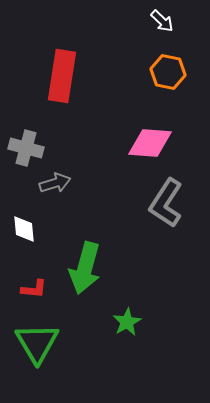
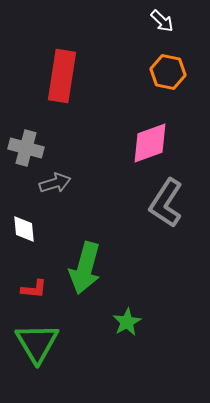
pink diamond: rotated 24 degrees counterclockwise
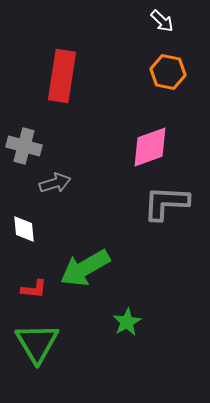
pink diamond: moved 4 px down
gray cross: moved 2 px left, 2 px up
gray L-shape: rotated 60 degrees clockwise
green arrow: rotated 45 degrees clockwise
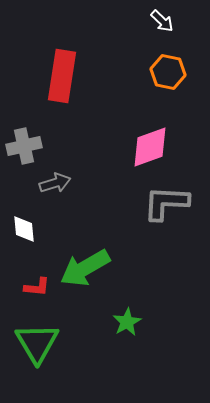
gray cross: rotated 28 degrees counterclockwise
red L-shape: moved 3 px right, 2 px up
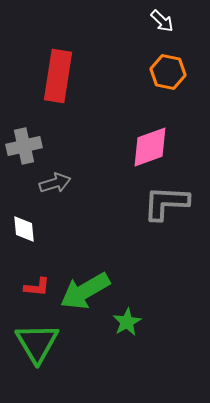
red rectangle: moved 4 px left
green arrow: moved 23 px down
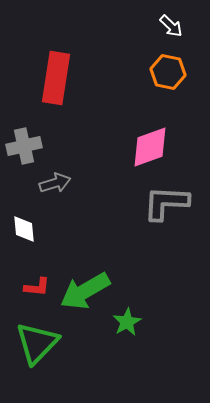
white arrow: moved 9 px right, 5 px down
red rectangle: moved 2 px left, 2 px down
green triangle: rotated 15 degrees clockwise
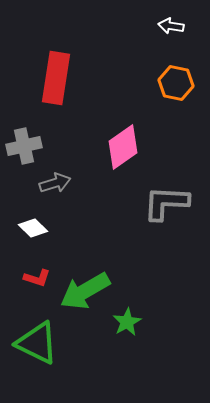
white arrow: rotated 145 degrees clockwise
orange hexagon: moved 8 px right, 11 px down
pink diamond: moved 27 px left; rotated 15 degrees counterclockwise
white diamond: moved 9 px right, 1 px up; rotated 40 degrees counterclockwise
red L-shape: moved 9 px up; rotated 12 degrees clockwise
green triangle: rotated 48 degrees counterclockwise
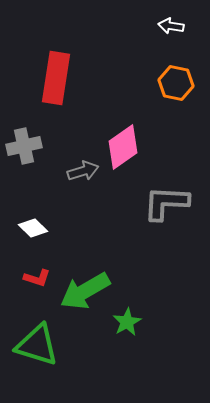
gray arrow: moved 28 px right, 12 px up
green triangle: moved 2 px down; rotated 9 degrees counterclockwise
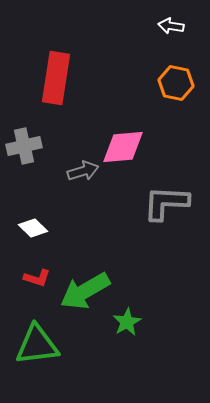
pink diamond: rotated 30 degrees clockwise
green triangle: rotated 24 degrees counterclockwise
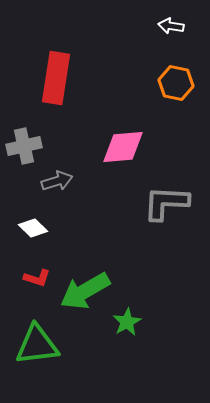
gray arrow: moved 26 px left, 10 px down
